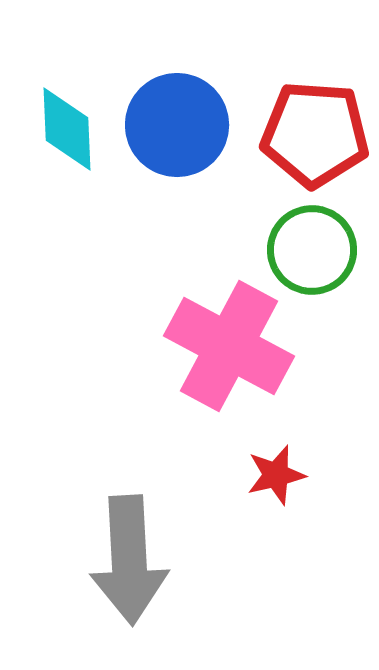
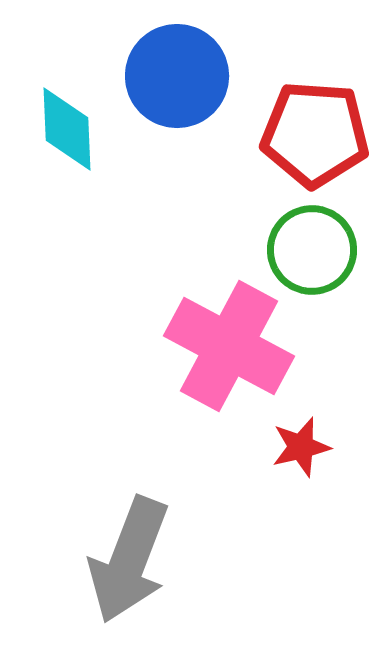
blue circle: moved 49 px up
red star: moved 25 px right, 28 px up
gray arrow: rotated 24 degrees clockwise
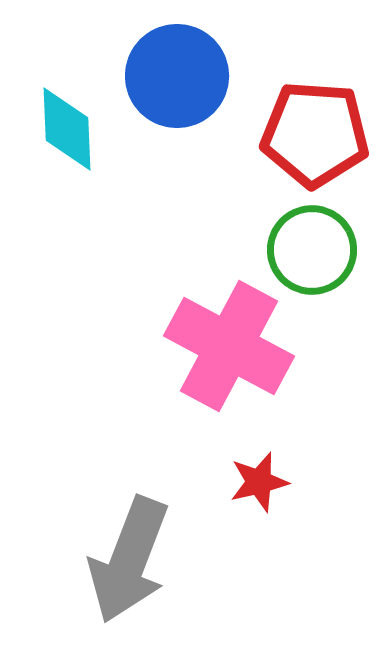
red star: moved 42 px left, 35 px down
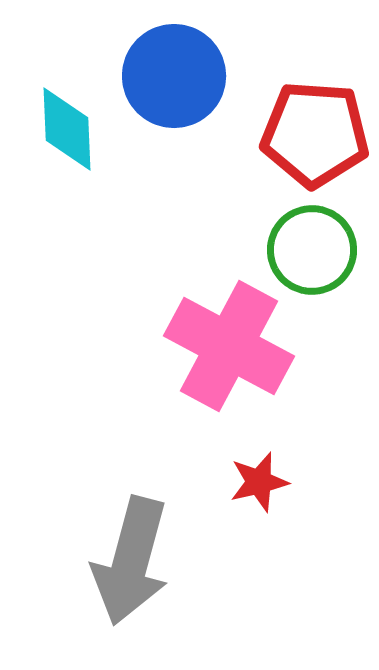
blue circle: moved 3 px left
gray arrow: moved 2 px right, 1 px down; rotated 6 degrees counterclockwise
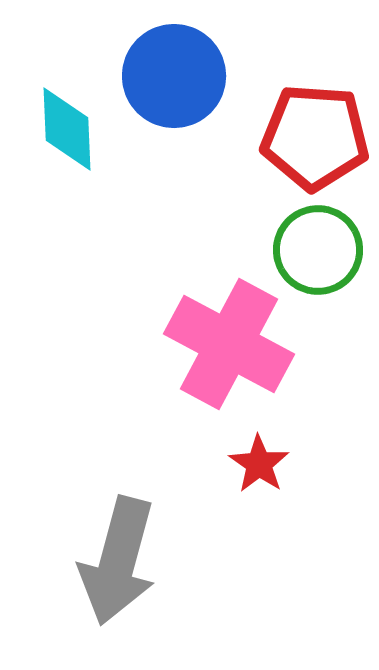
red pentagon: moved 3 px down
green circle: moved 6 px right
pink cross: moved 2 px up
red star: moved 18 px up; rotated 24 degrees counterclockwise
gray arrow: moved 13 px left
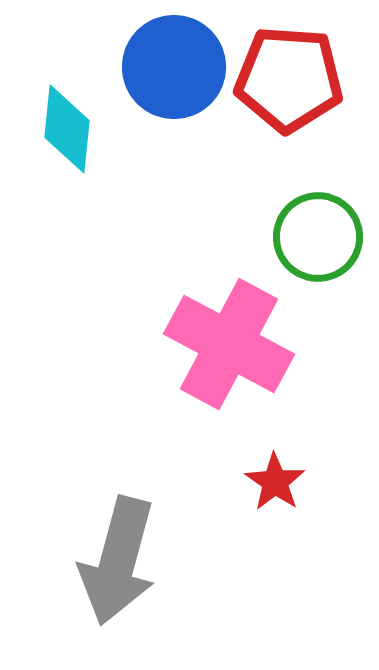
blue circle: moved 9 px up
cyan diamond: rotated 8 degrees clockwise
red pentagon: moved 26 px left, 58 px up
green circle: moved 13 px up
red star: moved 16 px right, 18 px down
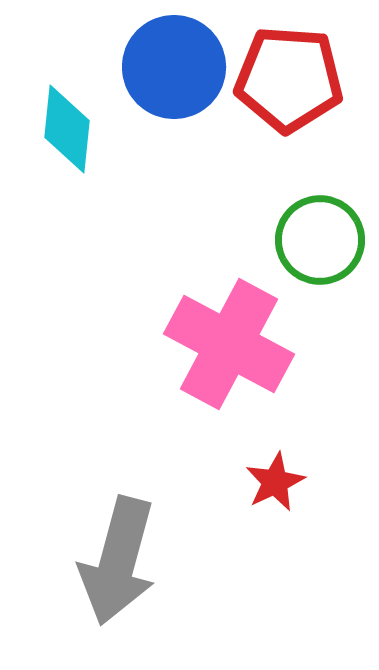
green circle: moved 2 px right, 3 px down
red star: rotated 12 degrees clockwise
